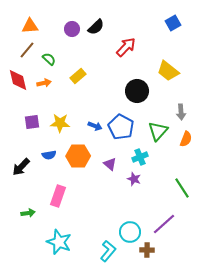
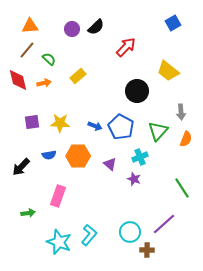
cyan L-shape: moved 19 px left, 16 px up
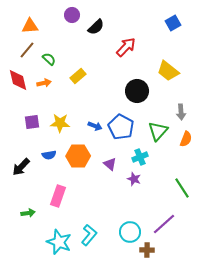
purple circle: moved 14 px up
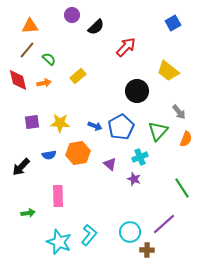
gray arrow: moved 2 px left; rotated 35 degrees counterclockwise
blue pentagon: rotated 15 degrees clockwise
orange hexagon: moved 3 px up; rotated 10 degrees counterclockwise
pink rectangle: rotated 20 degrees counterclockwise
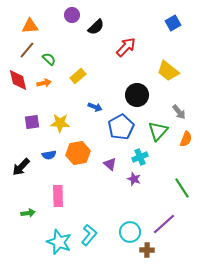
black circle: moved 4 px down
blue arrow: moved 19 px up
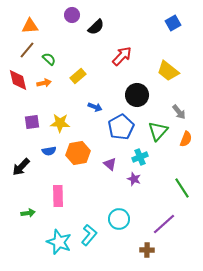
red arrow: moved 4 px left, 9 px down
blue semicircle: moved 4 px up
cyan circle: moved 11 px left, 13 px up
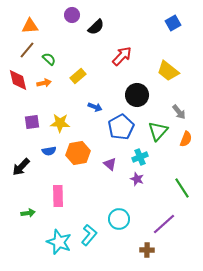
purple star: moved 3 px right
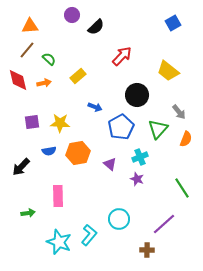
green triangle: moved 2 px up
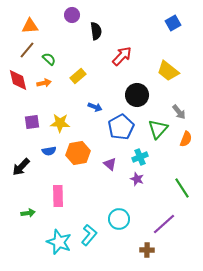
black semicircle: moved 4 px down; rotated 54 degrees counterclockwise
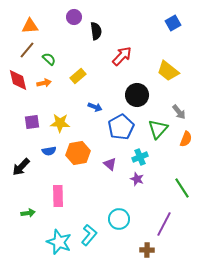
purple circle: moved 2 px right, 2 px down
purple line: rotated 20 degrees counterclockwise
